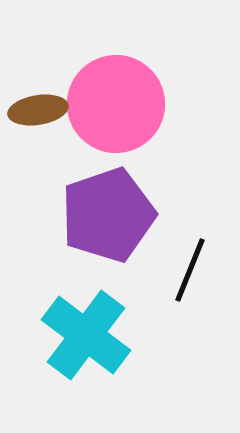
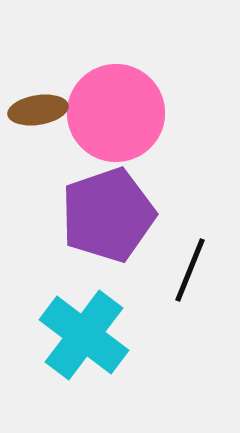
pink circle: moved 9 px down
cyan cross: moved 2 px left
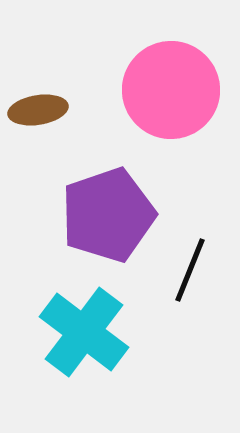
pink circle: moved 55 px right, 23 px up
cyan cross: moved 3 px up
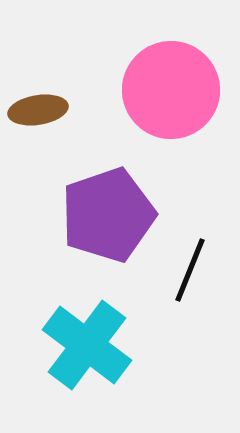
cyan cross: moved 3 px right, 13 px down
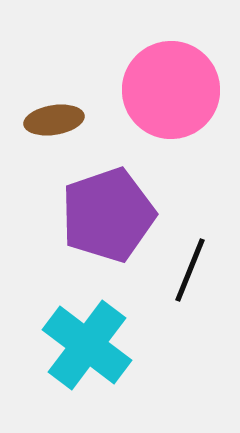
brown ellipse: moved 16 px right, 10 px down
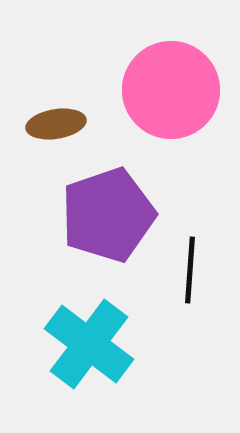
brown ellipse: moved 2 px right, 4 px down
black line: rotated 18 degrees counterclockwise
cyan cross: moved 2 px right, 1 px up
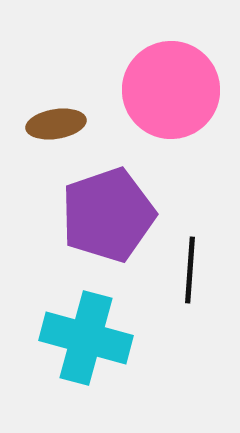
cyan cross: moved 3 px left, 6 px up; rotated 22 degrees counterclockwise
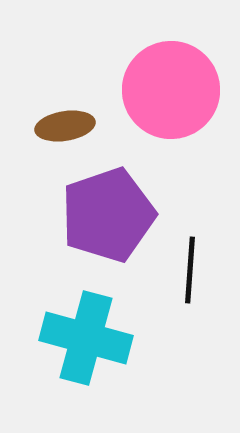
brown ellipse: moved 9 px right, 2 px down
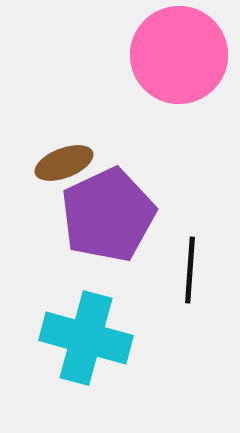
pink circle: moved 8 px right, 35 px up
brown ellipse: moved 1 px left, 37 px down; rotated 12 degrees counterclockwise
purple pentagon: rotated 6 degrees counterclockwise
